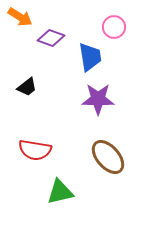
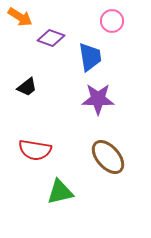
pink circle: moved 2 px left, 6 px up
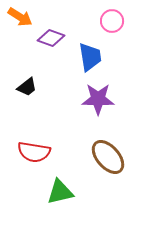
red semicircle: moved 1 px left, 2 px down
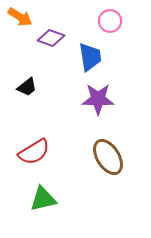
pink circle: moved 2 px left
red semicircle: rotated 40 degrees counterclockwise
brown ellipse: rotated 9 degrees clockwise
green triangle: moved 17 px left, 7 px down
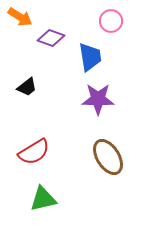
pink circle: moved 1 px right
